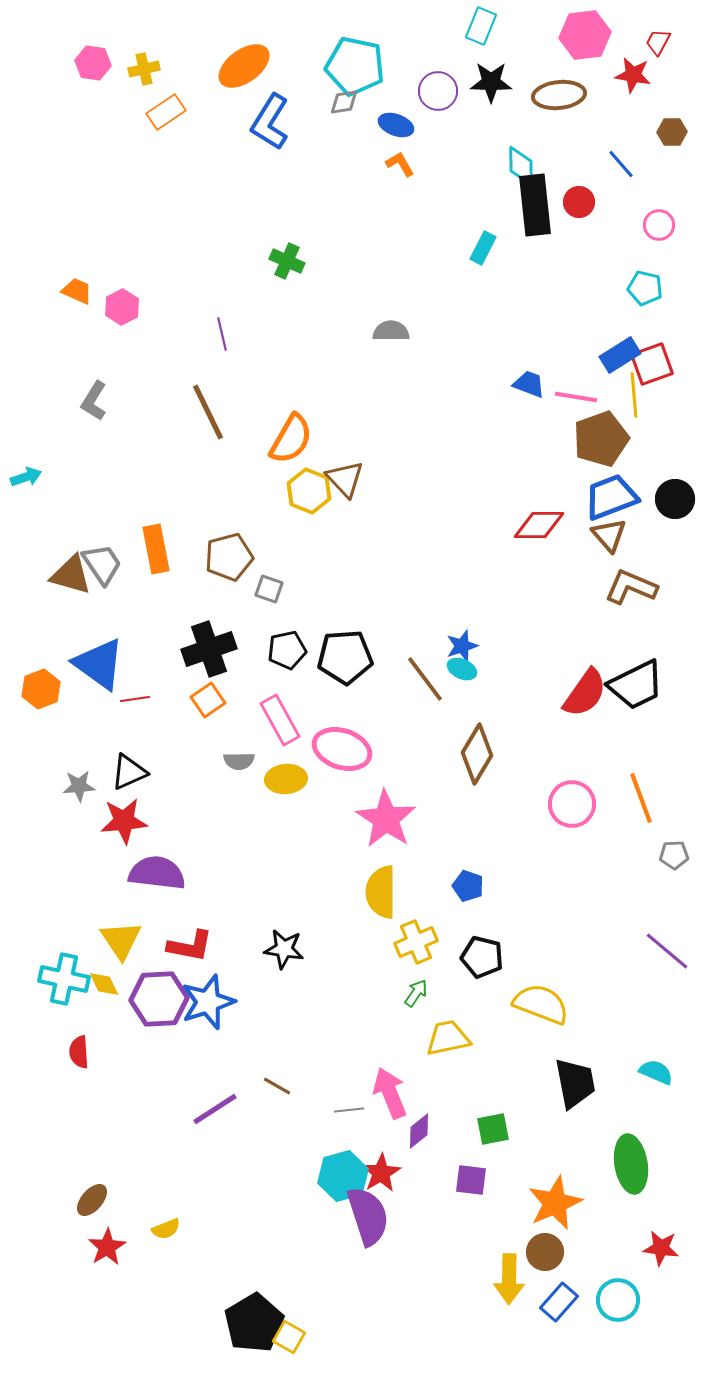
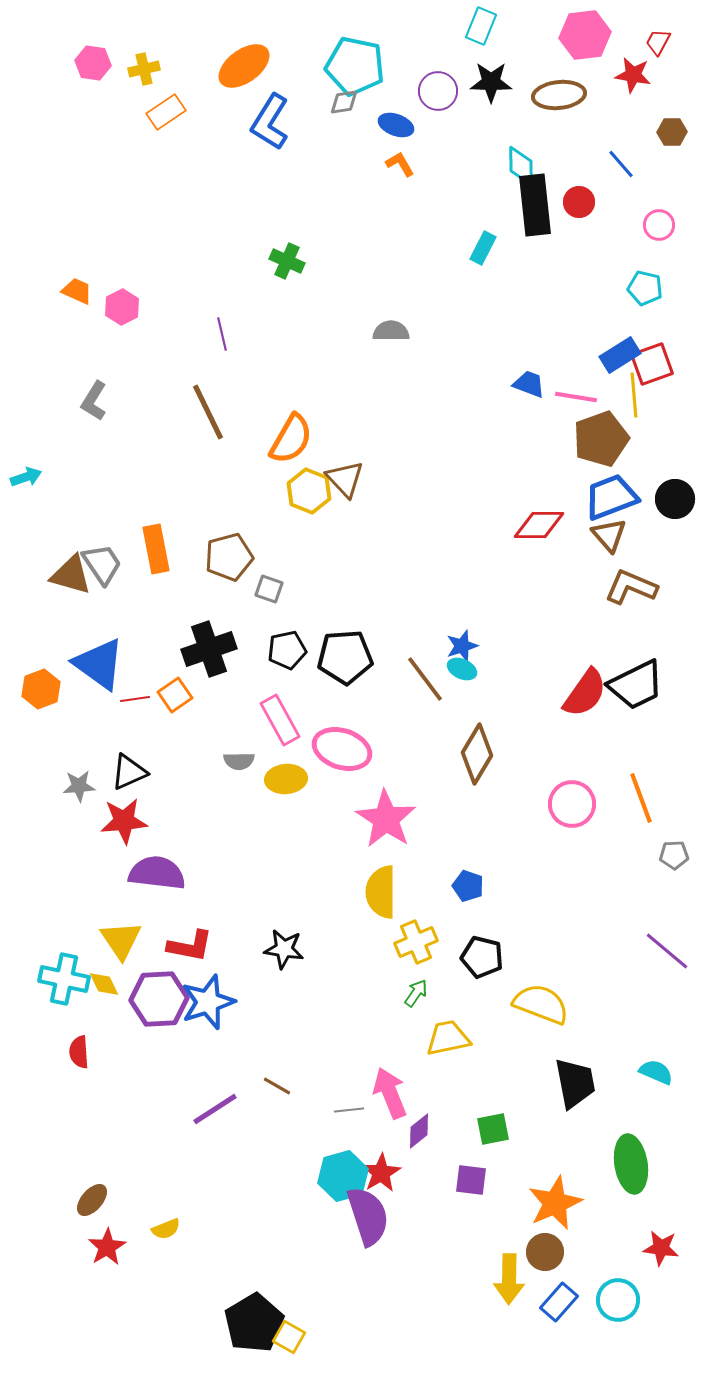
orange square at (208, 700): moved 33 px left, 5 px up
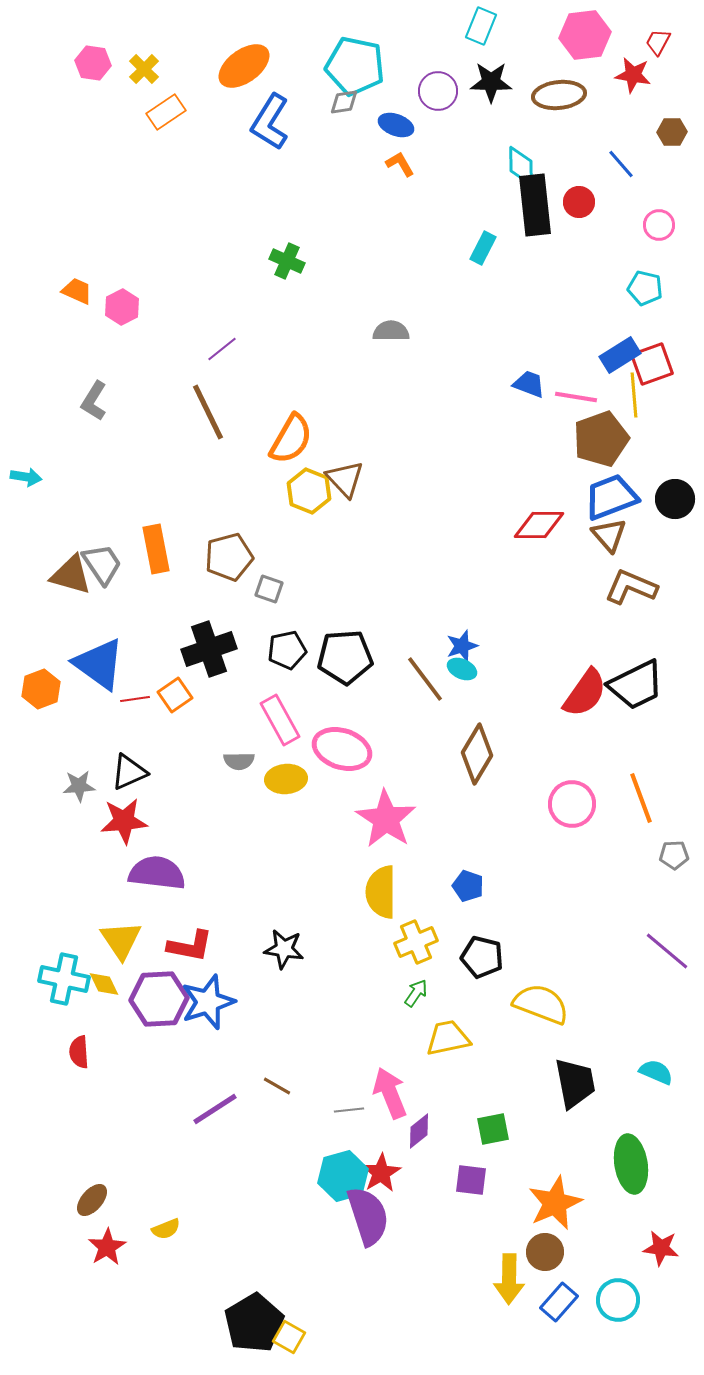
yellow cross at (144, 69): rotated 32 degrees counterclockwise
purple line at (222, 334): moved 15 px down; rotated 64 degrees clockwise
cyan arrow at (26, 477): rotated 28 degrees clockwise
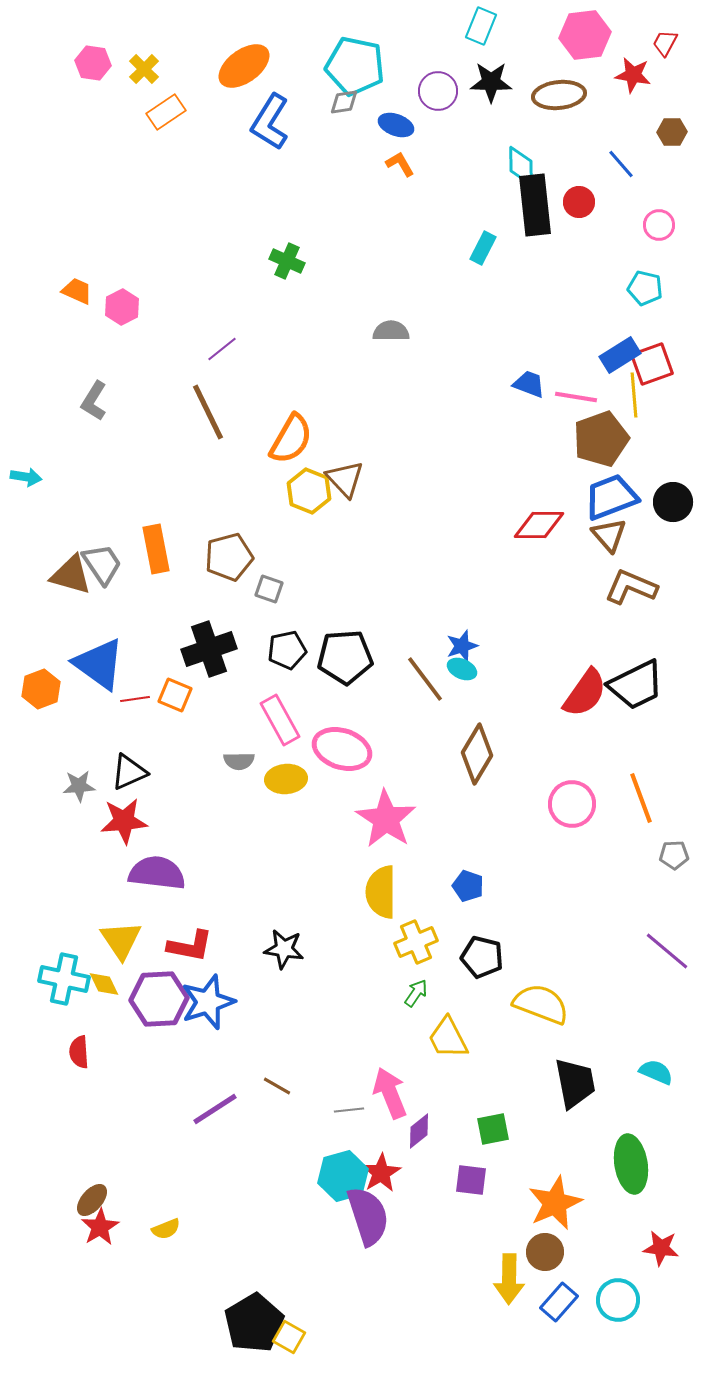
red trapezoid at (658, 42): moved 7 px right, 1 px down
black circle at (675, 499): moved 2 px left, 3 px down
orange square at (175, 695): rotated 32 degrees counterclockwise
yellow trapezoid at (448, 1038): rotated 105 degrees counterclockwise
red star at (107, 1247): moved 7 px left, 20 px up
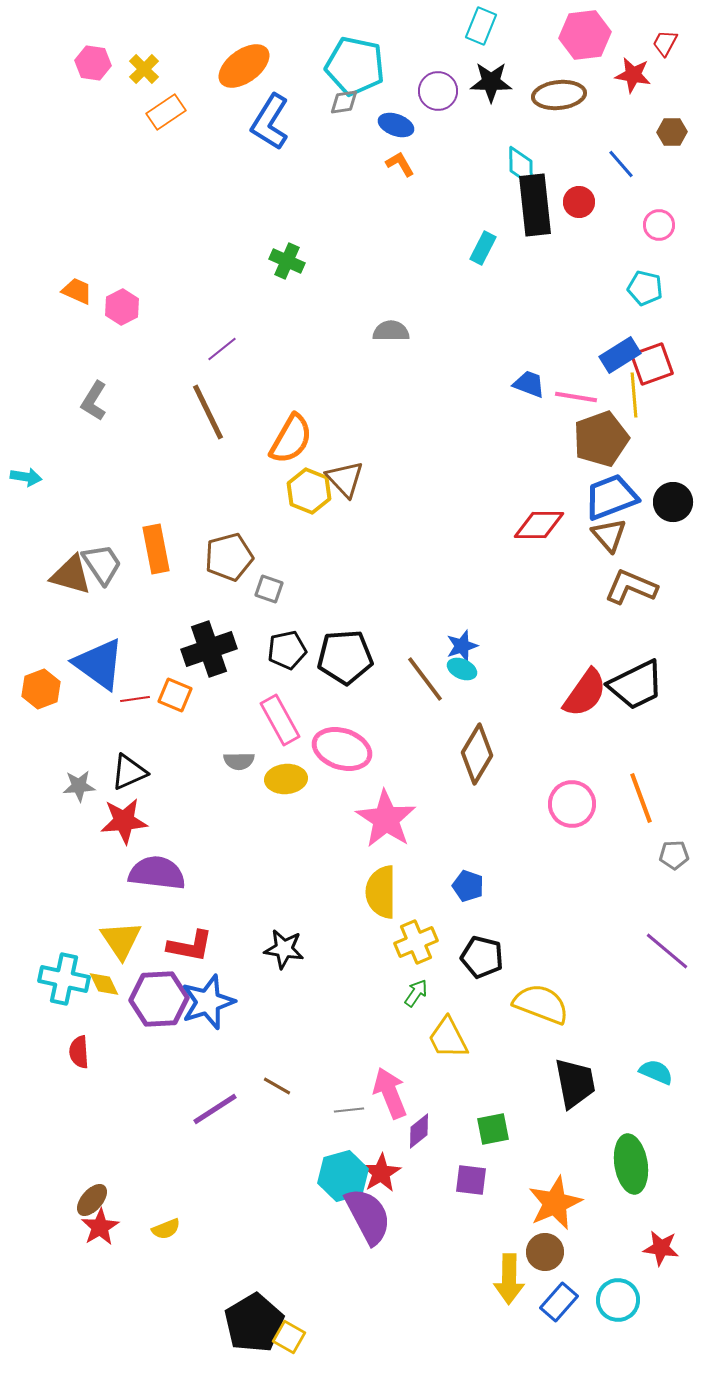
purple semicircle at (368, 1216): rotated 10 degrees counterclockwise
